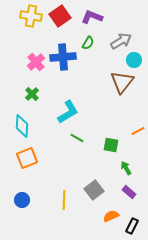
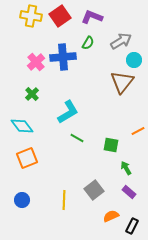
cyan diamond: rotated 40 degrees counterclockwise
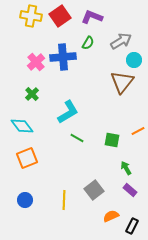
green square: moved 1 px right, 5 px up
purple rectangle: moved 1 px right, 2 px up
blue circle: moved 3 px right
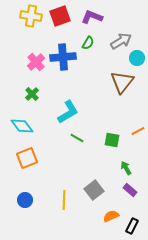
red square: rotated 15 degrees clockwise
cyan circle: moved 3 px right, 2 px up
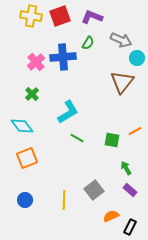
gray arrow: moved 1 px up; rotated 55 degrees clockwise
orange line: moved 3 px left
black rectangle: moved 2 px left, 1 px down
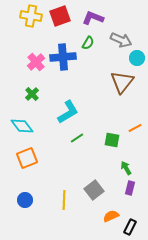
purple L-shape: moved 1 px right, 1 px down
orange line: moved 3 px up
green line: rotated 64 degrees counterclockwise
purple rectangle: moved 2 px up; rotated 64 degrees clockwise
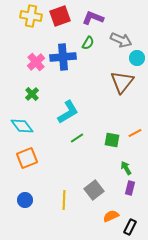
orange line: moved 5 px down
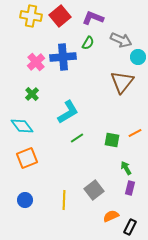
red square: rotated 20 degrees counterclockwise
cyan circle: moved 1 px right, 1 px up
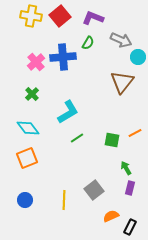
cyan diamond: moved 6 px right, 2 px down
